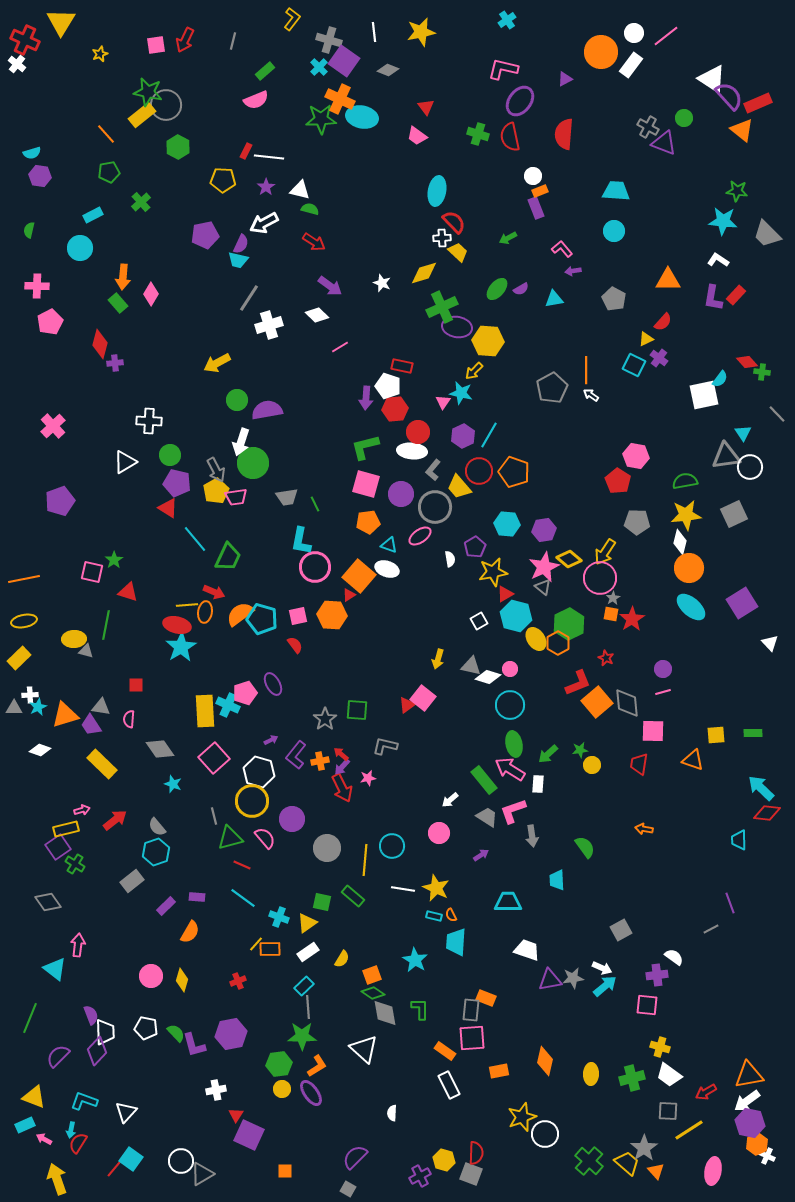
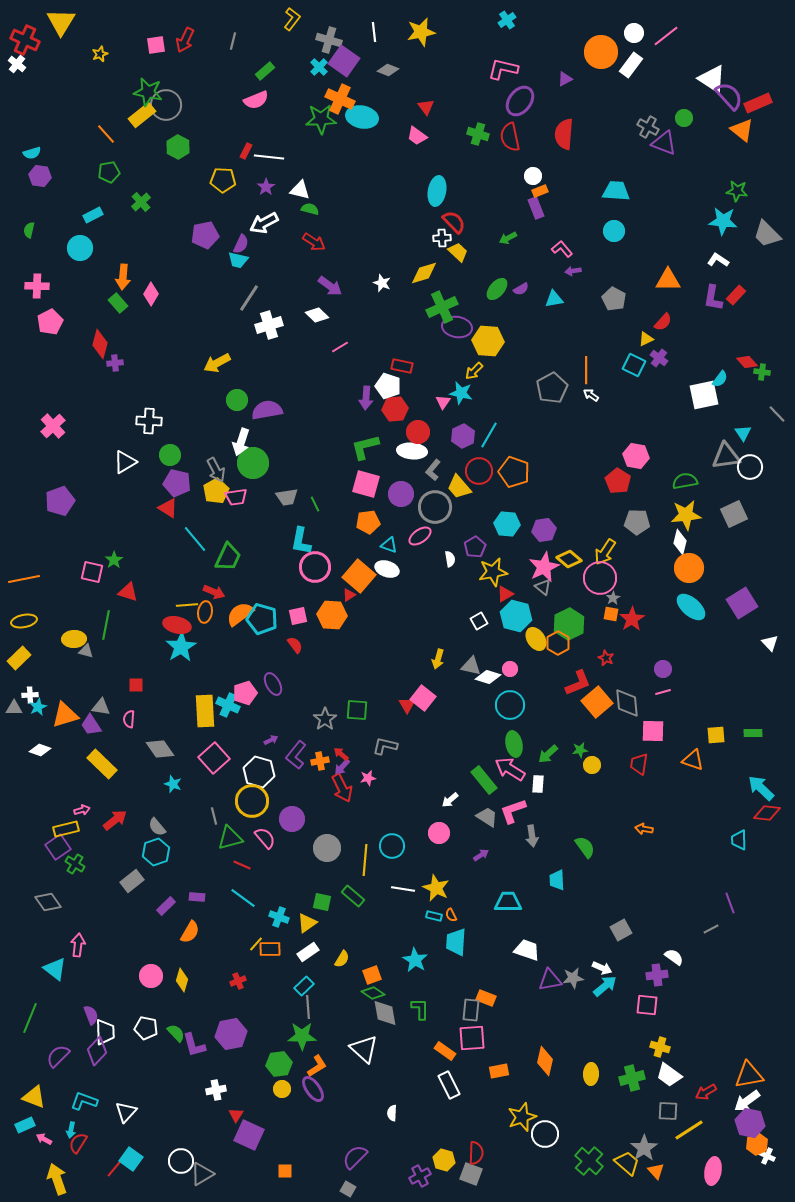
red triangle at (407, 705): rotated 24 degrees counterclockwise
purple ellipse at (311, 1093): moved 2 px right, 4 px up
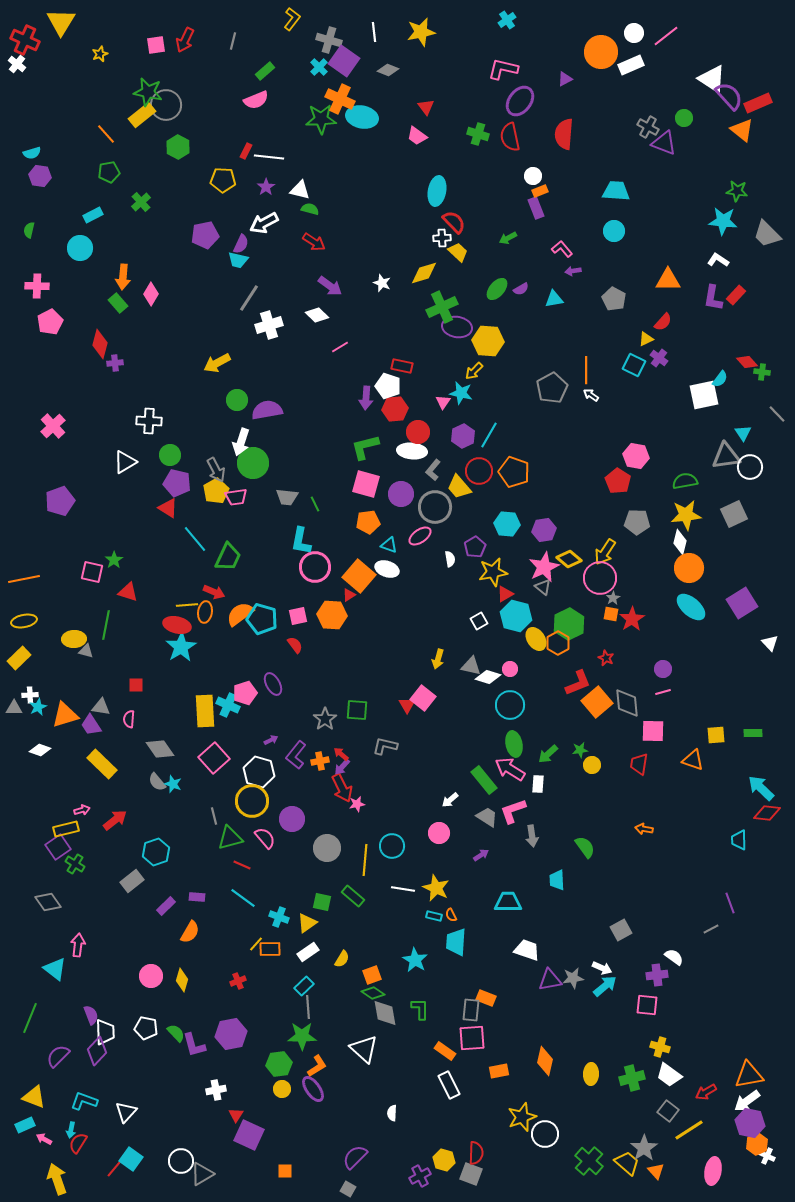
white rectangle at (631, 65): rotated 30 degrees clockwise
gray trapezoid at (287, 497): rotated 15 degrees clockwise
pink star at (368, 778): moved 11 px left, 26 px down
gray semicircle at (157, 827): moved 45 px up
gray square at (668, 1111): rotated 35 degrees clockwise
